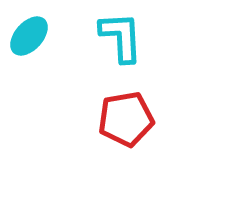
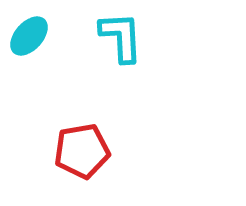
red pentagon: moved 44 px left, 32 px down
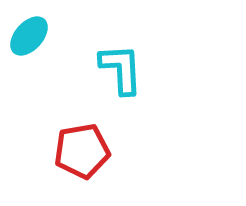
cyan L-shape: moved 32 px down
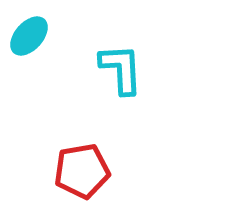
red pentagon: moved 20 px down
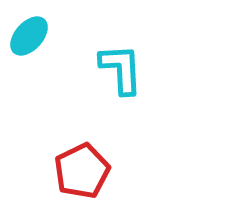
red pentagon: rotated 16 degrees counterclockwise
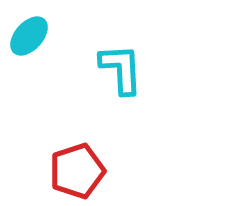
red pentagon: moved 5 px left; rotated 8 degrees clockwise
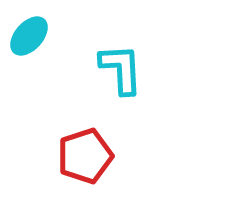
red pentagon: moved 8 px right, 15 px up
